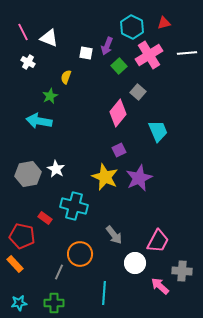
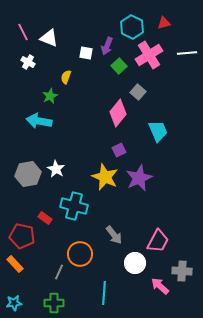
cyan star: moved 5 px left
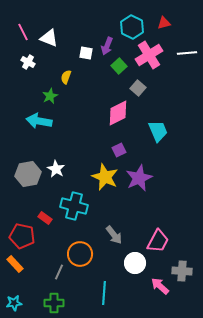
gray square: moved 4 px up
pink diamond: rotated 24 degrees clockwise
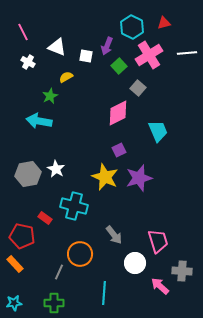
white triangle: moved 8 px right, 9 px down
white square: moved 3 px down
yellow semicircle: rotated 40 degrees clockwise
purple star: rotated 8 degrees clockwise
pink trapezoid: rotated 45 degrees counterclockwise
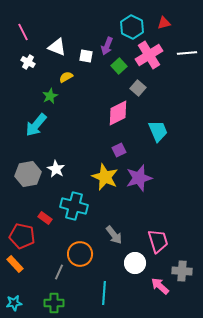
cyan arrow: moved 3 px left, 4 px down; rotated 60 degrees counterclockwise
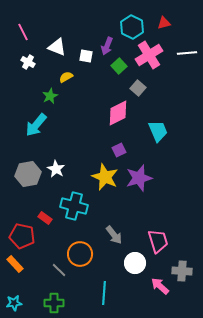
gray line: moved 2 px up; rotated 70 degrees counterclockwise
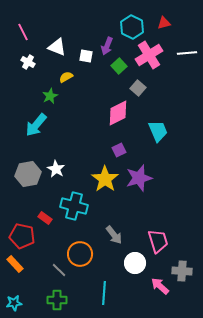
yellow star: moved 2 px down; rotated 12 degrees clockwise
green cross: moved 3 px right, 3 px up
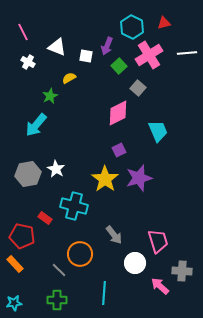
yellow semicircle: moved 3 px right, 1 px down
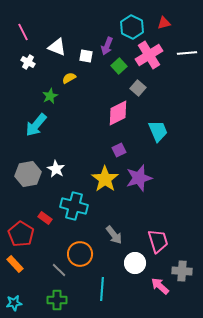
red pentagon: moved 1 px left, 2 px up; rotated 20 degrees clockwise
cyan line: moved 2 px left, 4 px up
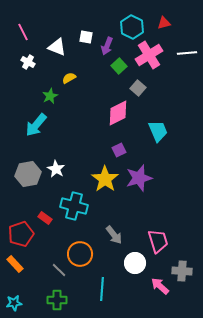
white square: moved 19 px up
red pentagon: rotated 20 degrees clockwise
